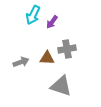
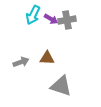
purple arrow: moved 1 px left, 3 px up; rotated 96 degrees counterclockwise
gray cross: moved 29 px up
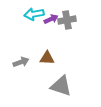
cyan arrow: moved 1 px right, 1 px up; rotated 54 degrees clockwise
purple arrow: rotated 56 degrees counterclockwise
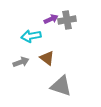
cyan arrow: moved 3 px left, 22 px down
brown triangle: rotated 35 degrees clockwise
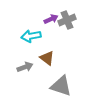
gray cross: rotated 12 degrees counterclockwise
gray arrow: moved 4 px right, 5 px down
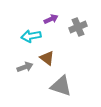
gray cross: moved 11 px right, 7 px down
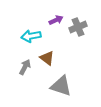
purple arrow: moved 5 px right, 1 px down
gray arrow: rotated 42 degrees counterclockwise
